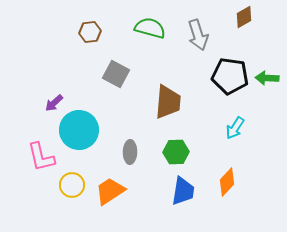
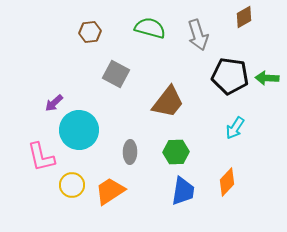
brown trapezoid: rotated 33 degrees clockwise
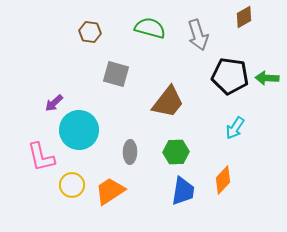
brown hexagon: rotated 15 degrees clockwise
gray square: rotated 12 degrees counterclockwise
orange diamond: moved 4 px left, 2 px up
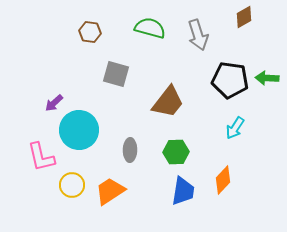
black pentagon: moved 4 px down
gray ellipse: moved 2 px up
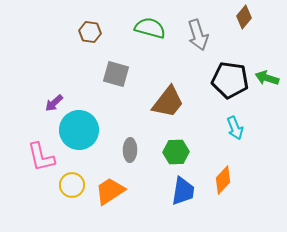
brown diamond: rotated 20 degrees counterclockwise
green arrow: rotated 15 degrees clockwise
cyan arrow: rotated 55 degrees counterclockwise
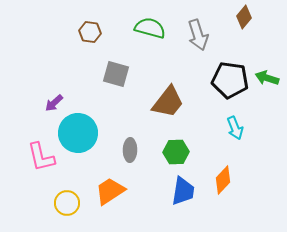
cyan circle: moved 1 px left, 3 px down
yellow circle: moved 5 px left, 18 px down
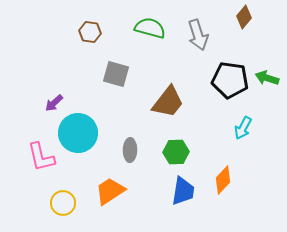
cyan arrow: moved 8 px right; rotated 50 degrees clockwise
yellow circle: moved 4 px left
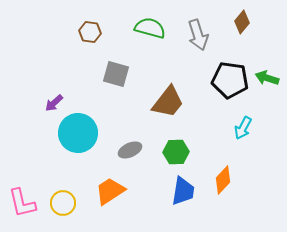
brown diamond: moved 2 px left, 5 px down
gray ellipse: rotated 65 degrees clockwise
pink L-shape: moved 19 px left, 46 px down
